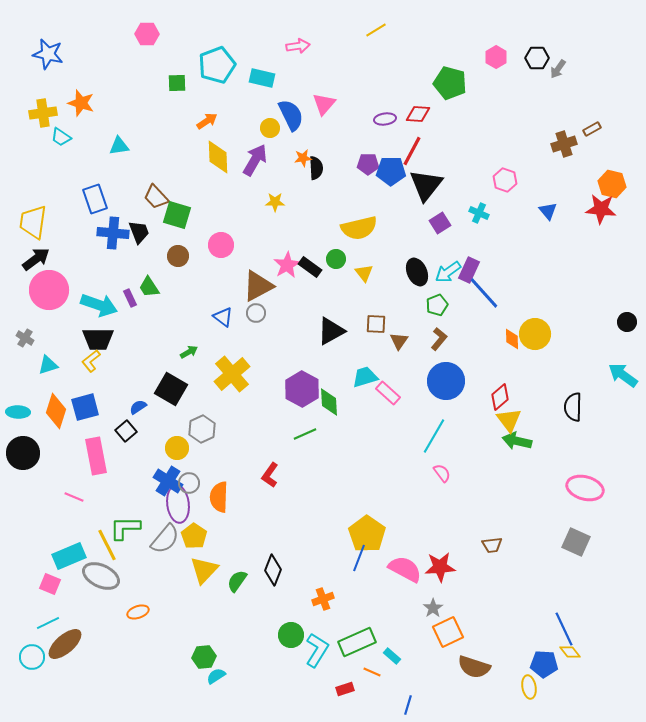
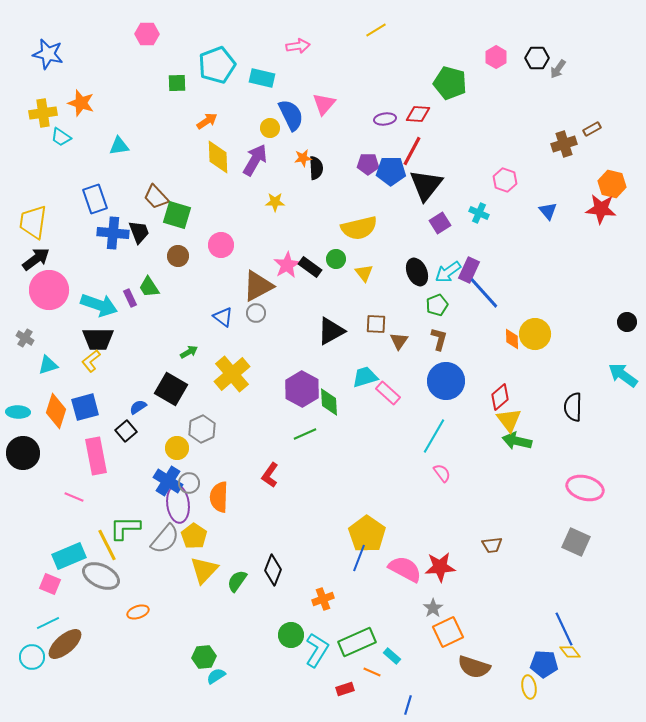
brown L-shape at (439, 339): rotated 25 degrees counterclockwise
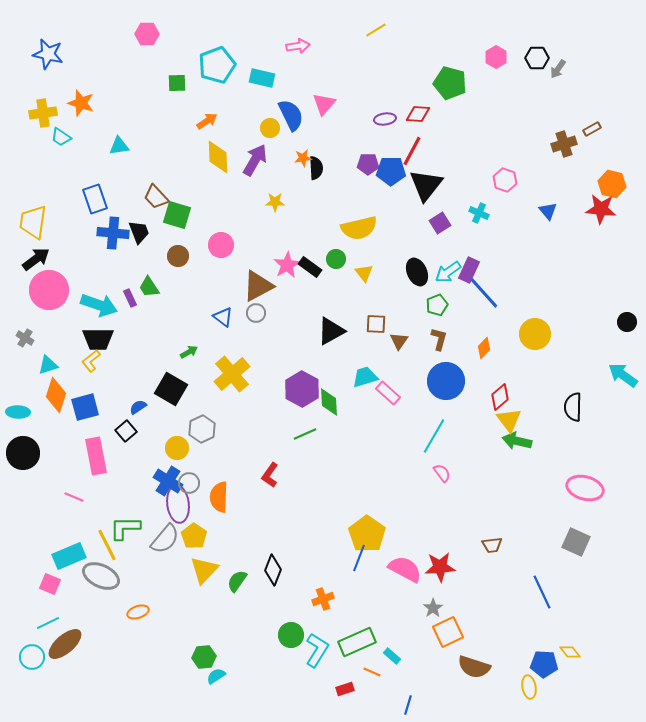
orange diamond at (512, 339): moved 28 px left, 9 px down; rotated 45 degrees clockwise
orange diamond at (56, 411): moved 16 px up
blue line at (564, 629): moved 22 px left, 37 px up
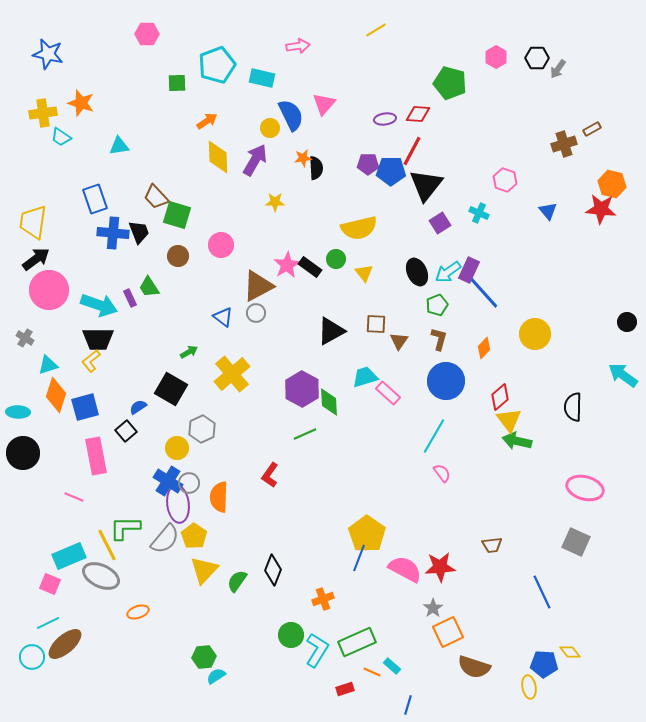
cyan rectangle at (392, 656): moved 10 px down
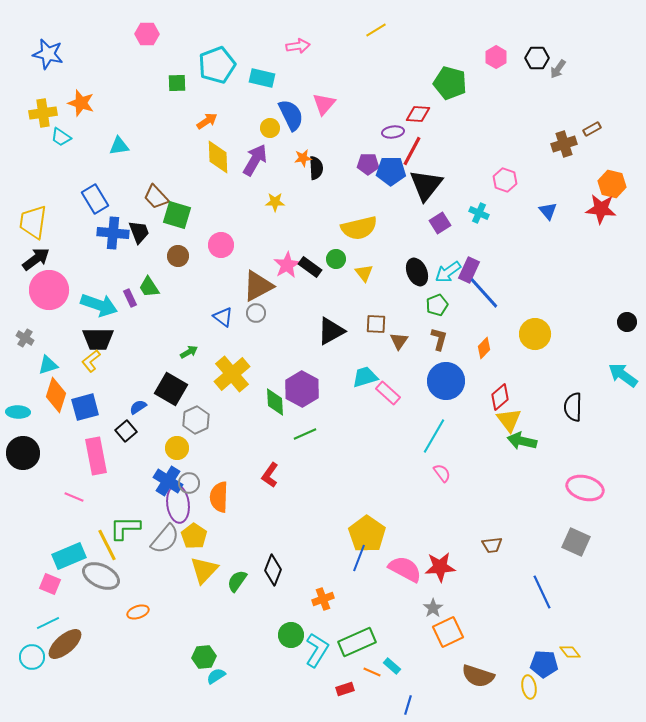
purple ellipse at (385, 119): moved 8 px right, 13 px down
blue rectangle at (95, 199): rotated 12 degrees counterclockwise
green diamond at (329, 402): moved 54 px left
gray hexagon at (202, 429): moved 6 px left, 9 px up
green arrow at (517, 441): moved 5 px right
brown semicircle at (474, 667): moved 4 px right, 9 px down
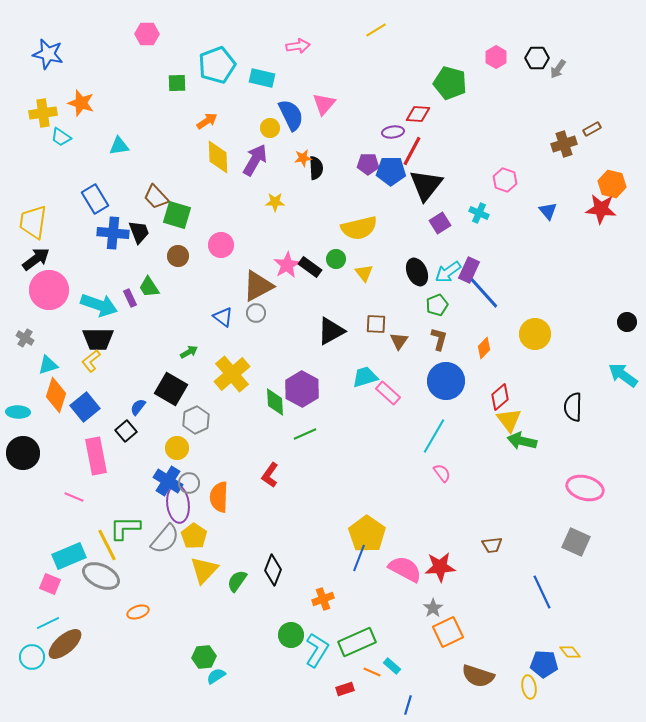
blue square at (85, 407): rotated 24 degrees counterclockwise
blue semicircle at (138, 407): rotated 18 degrees counterclockwise
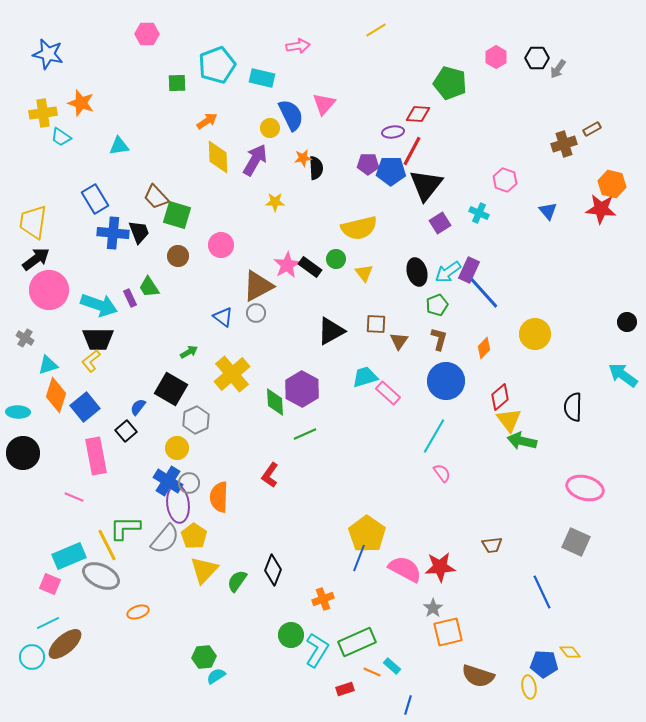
black ellipse at (417, 272): rotated 8 degrees clockwise
orange square at (448, 632): rotated 12 degrees clockwise
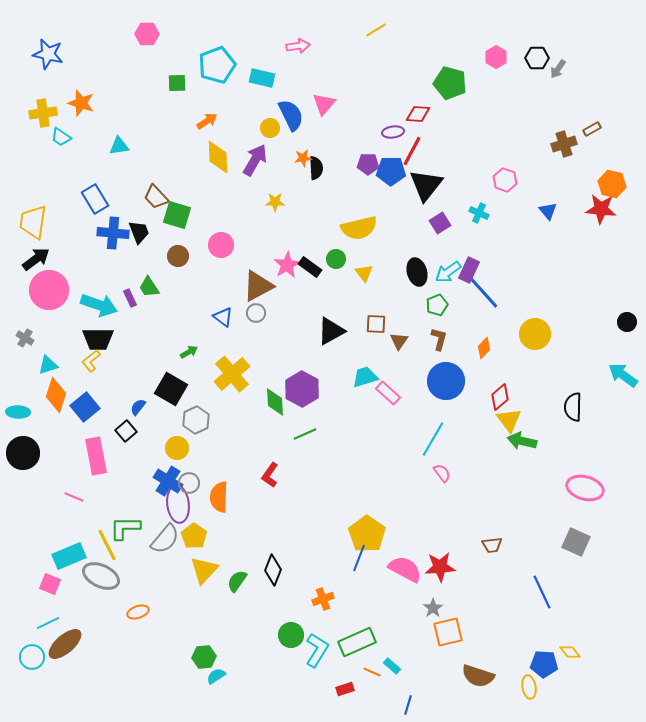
cyan line at (434, 436): moved 1 px left, 3 px down
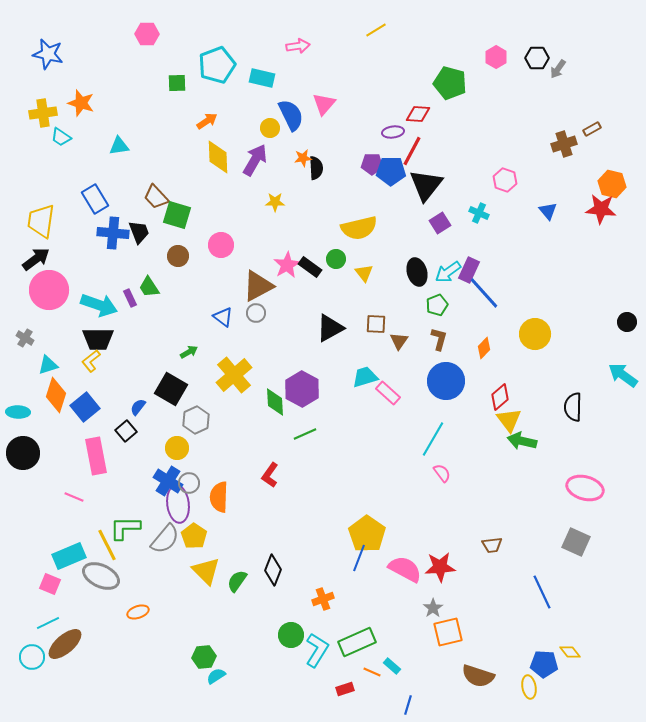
purple pentagon at (368, 164): moved 4 px right
yellow trapezoid at (33, 222): moved 8 px right, 1 px up
black triangle at (331, 331): moved 1 px left, 3 px up
yellow cross at (232, 374): moved 2 px right, 1 px down
yellow triangle at (204, 570): moved 2 px right, 1 px down; rotated 28 degrees counterclockwise
